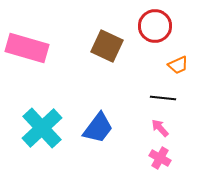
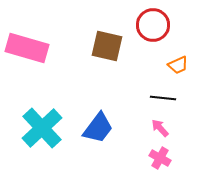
red circle: moved 2 px left, 1 px up
brown square: rotated 12 degrees counterclockwise
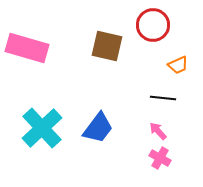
pink arrow: moved 2 px left, 3 px down
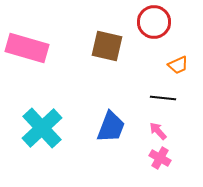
red circle: moved 1 px right, 3 px up
blue trapezoid: moved 13 px right, 1 px up; rotated 16 degrees counterclockwise
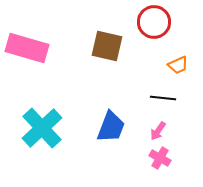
pink arrow: rotated 102 degrees counterclockwise
